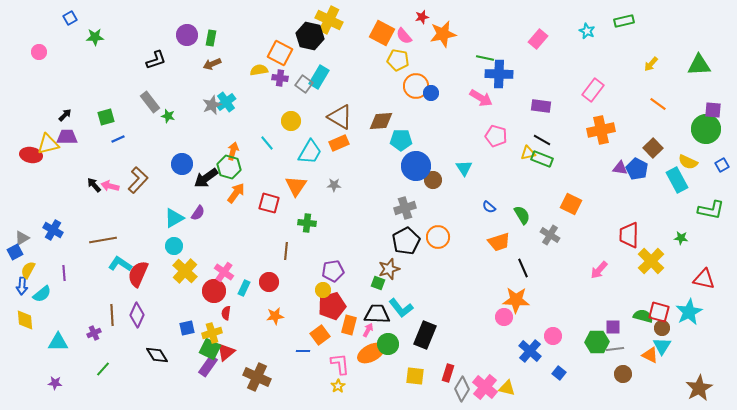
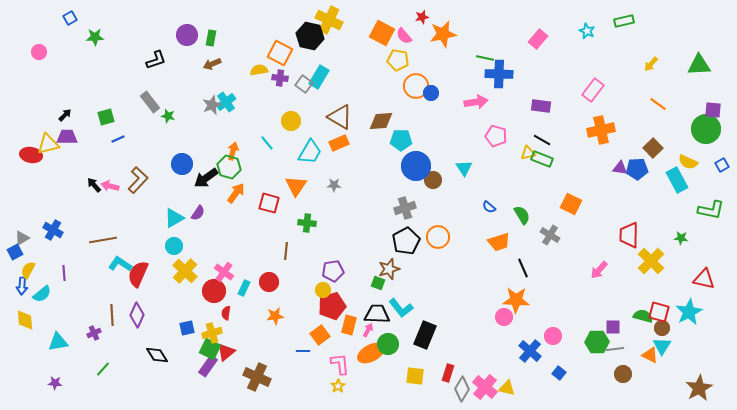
pink arrow at (481, 98): moved 5 px left, 4 px down; rotated 40 degrees counterclockwise
blue pentagon at (637, 169): rotated 30 degrees counterclockwise
cyan triangle at (58, 342): rotated 10 degrees counterclockwise
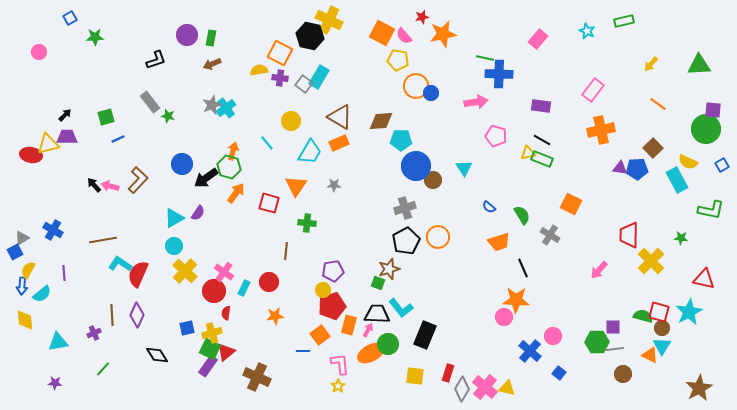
cyan cross at (226, 102): moved 6 px down
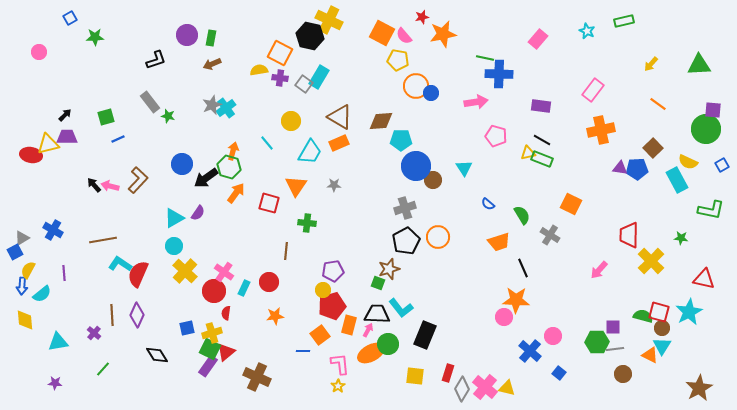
blue semicircle at (489, 207): moved 1 px left, 3 px up
purple cross at (94, 333): rotated 24 degrees counterclockwise
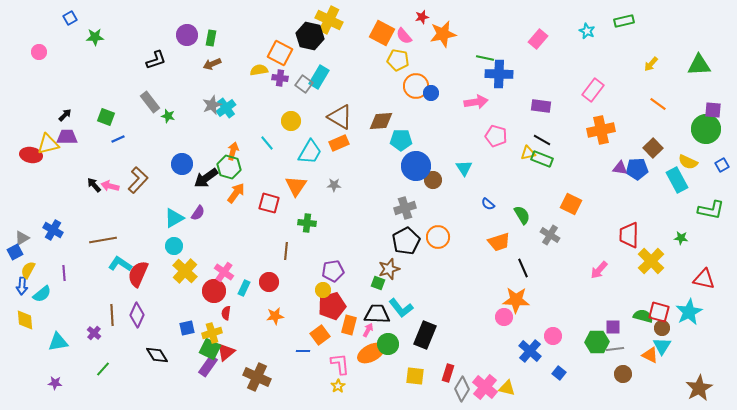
green square at (106, 117): rotated 36 degrees clockwise
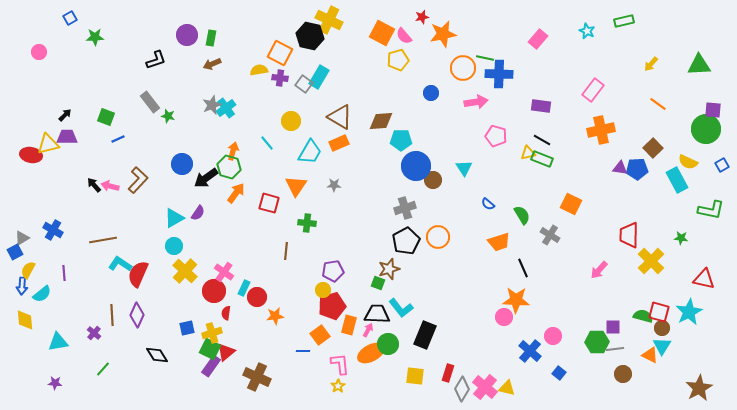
yellow pentagon at (398, 60): rotated 25 degrees counterclockwise
orange circle at (416, 86): moved 47 px right, 18 px up
red circle at (269, 282): moved 12 px left, 15 px down
purple rectangle at (208, 366): moved 3 px right
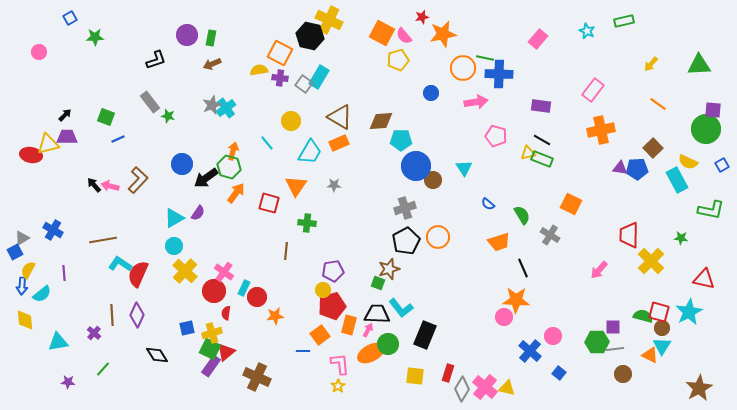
purple star at (55, 383): moved 13 px right, 1 px up
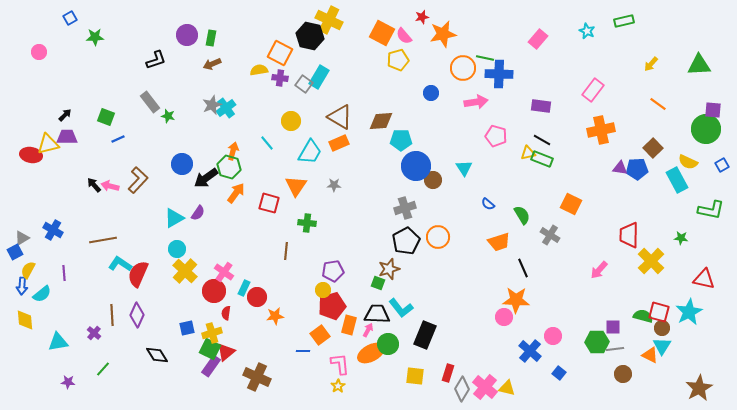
cyan circle at (174, 246): moved 3 px right, 3 px down
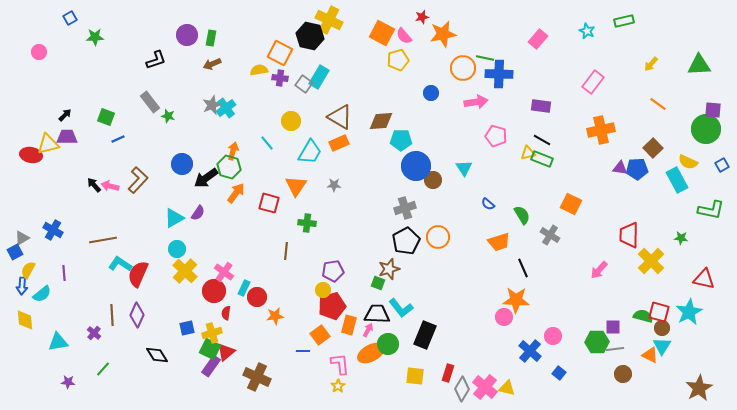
pink rectangle at (593, 90): moved 8 px up
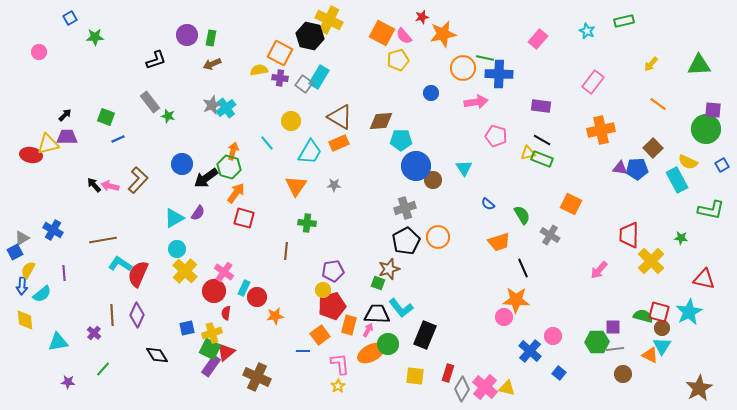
red square at (269, 203): moved 25 px left, 15 px down
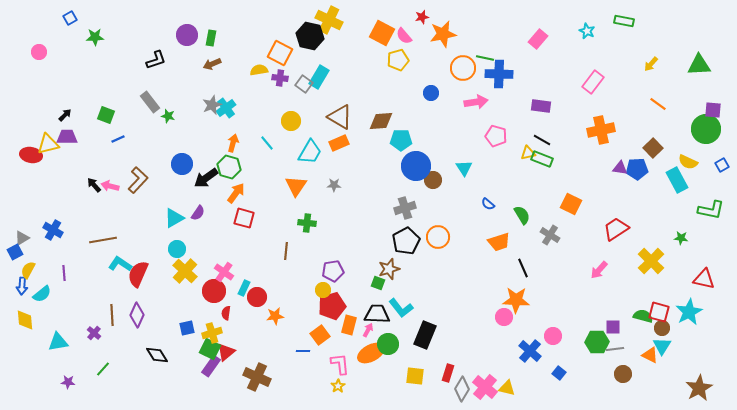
green rectangle at (624, 21): rotated 24 degrees clockwise
green square at (106, 117): moved 2 px up
orange arrow at (233, 151): moved 8 px up
red trapezoid at (629, 235): moved 13 px left, 6 px up; rotated 56 degrees clockwise
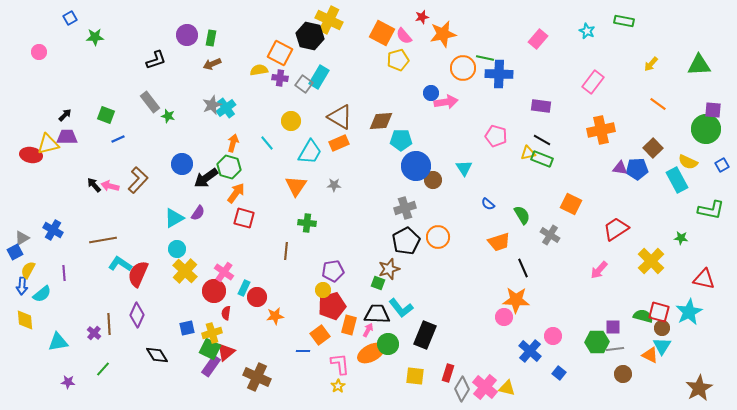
pink arrow at (476, 102): moved 30 px left
brown line at (112, 315): moved 3 px left, 9 px down
